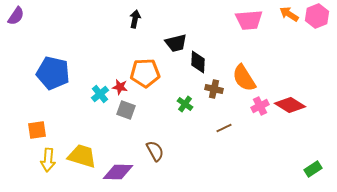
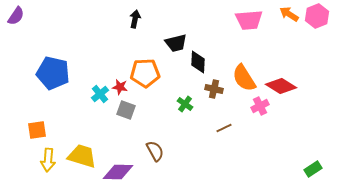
red diamond: moved 9 px left, 19 px up
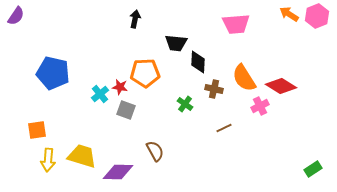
pink trapezoid: moved 13 px left, 4 px down
black trapezoid: rotated 20 degrees clockwise
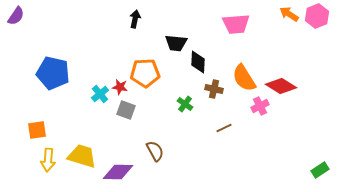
green rectangle: moved 7 px right, 1 px down
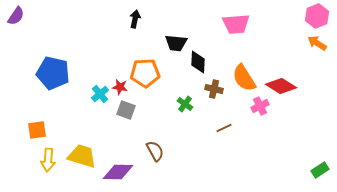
orange arrow: moved 28 px right, 29 px down
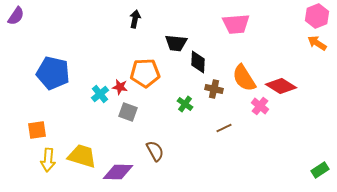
pink cross: rotated 24 degrees counterclockwise
gray square: moved 2 px right, 2 px down
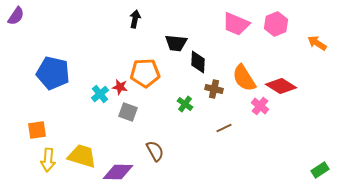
pink hexagon: moved 41 px left, 8 px down
pink trapezoid: rotated 28 degrees clockwise
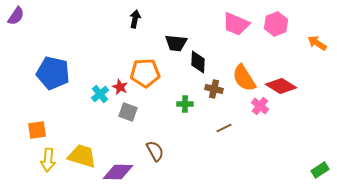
red star: rotated 14 degrees clockwise
green cross: rotated 35 degrees counterclockwise
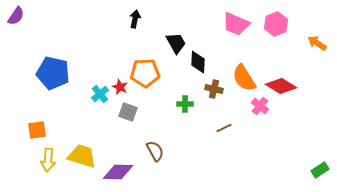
black trapezoid: rotated 125 degrees counterclockwise
